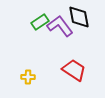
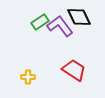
black diamond: rotated 15 degrees counterclockwise
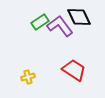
yellow cross: rotated 16 degrees counterclockwise
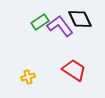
black diamond: moved 1 px right, 2 px down
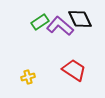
purple L-shape: rotated 12 degrees counterclockwise
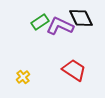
black diamond: moved 1 px right, 1 px up
purple L-shape: rotated 16 degrees counterclockwise
yellow cross: moved 5 px left; rotated 24 degrees counterclockwise
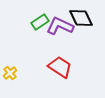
red trapezoid: moved 14 px left, 3 px up
yellow cross: moved 13 px left, 4 px up
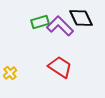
green rectangle: rotated 18 degrees clockwise
purple L-shape: rotated 20 degrees clockwise
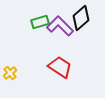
black diamond: rotated 75 degrees clockwise
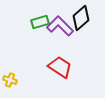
yellow cross: moved 7 px down; rotated 32 degrees counterclockwise
